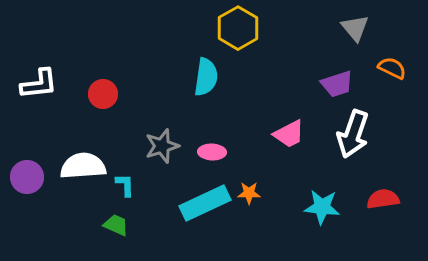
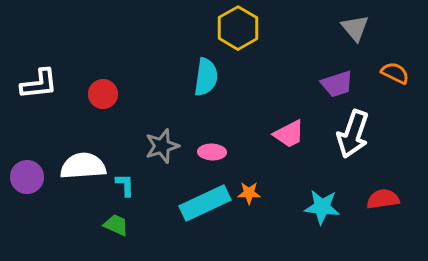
orange semicircle: moved 3 px right, 5 px down
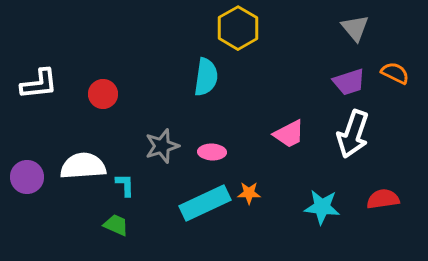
purple trapezoid: moved 12 px right, 2 px up
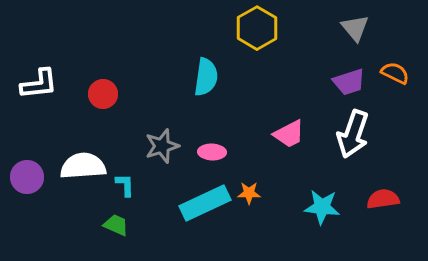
yellow hexagon: moved 19 px right
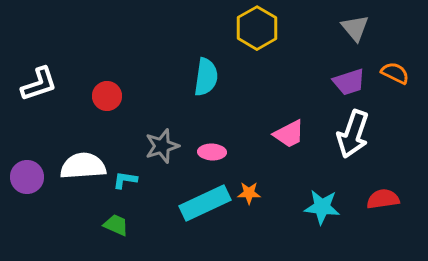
white L-shape: rotated 12 degrees counterclockwise
red circle: moved 4 px right, 2 px down
cyan L-shape: moved 5 px up; rotated 80 degrees counterclockwise
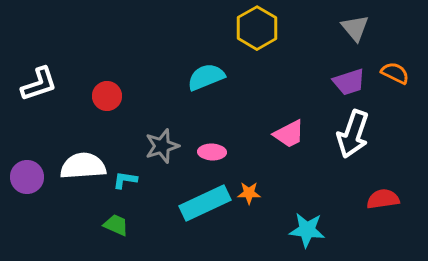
cyan semicircle: rotated 120 degrees counterclockwise
cyan star: moved 15 px left, 23 px down
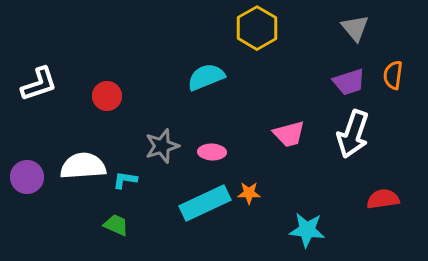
orange semicircle: moved 2 px left, 2 px down; rotated 108 degrees counterclockwise
pink trapezoid: rotated 12 degrees clockwise
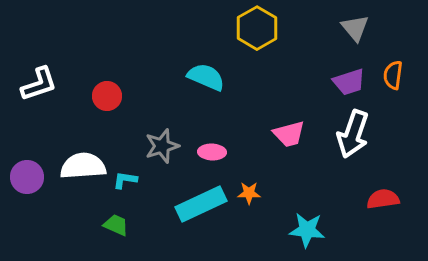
cyan semicircle: rotated 45 degrees clockwise
cyan rectangle: moved 4 px left, 1 px down
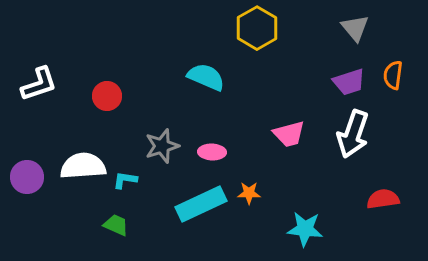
cyan star: moved 2 px left, 1 px up
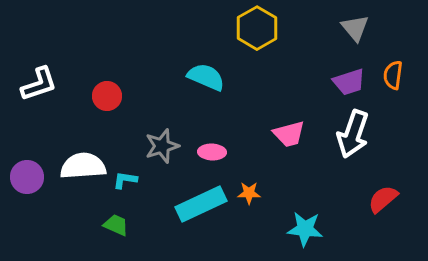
red semicircle: rotated 32 degrees counterclockwise
